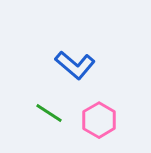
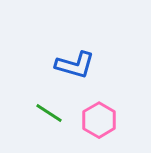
blue L-shape: rotated 24 degrees counterclockwise
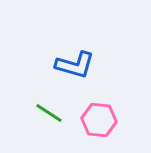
pink hexagon: rotated 24 degrees counterclockwise
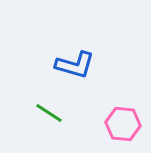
pink hexagon: moved 24 px right, 4 px down
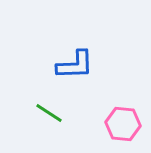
blue L-shape: rotated 18 degrees counterclockwise
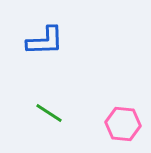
blue L-shape: moved 30 px left, 24 px up
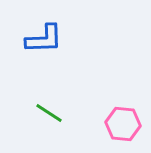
blue L-shape: moved 1 px left, 2 px up
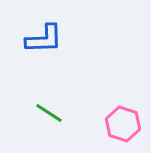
pink hexagon: rotated 12 degrees clockwise
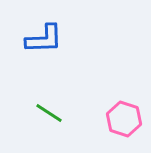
pink hexagon: moved 1 px right, 5 px up
